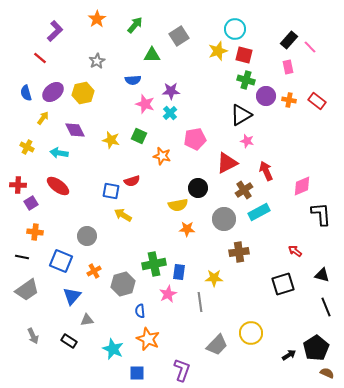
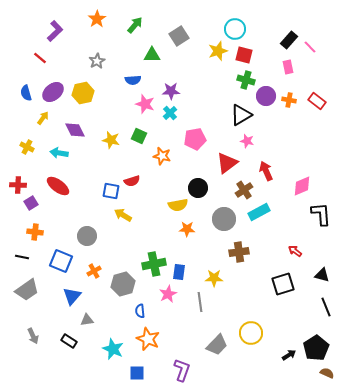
red triangle at (227, 163): rotated 10 degrees counterclockwise
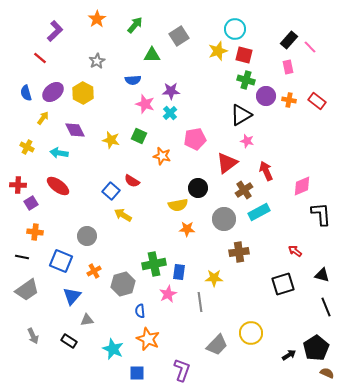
yellow hexagon at (83, 93): rotated 20 degrees counterclockwise
red semicircle at (132, 181): rotated 49 degrees clockwise
blue square at (111, 191): rotated 30 degrees clockwise
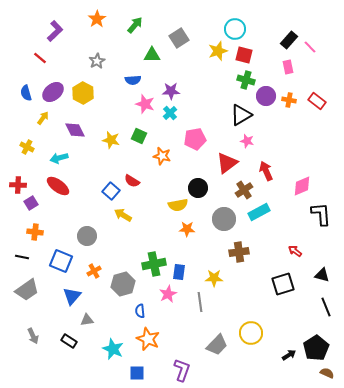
gray square at (179, 36): moved 2 px down
cyan arrow at (59, 153): moved 5 px down; rotated 24 degrees counterclockwise
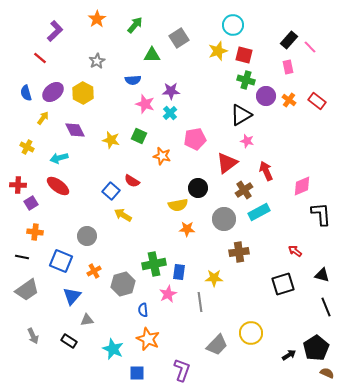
cyan circle at (235, 29): moved 2 px left, 4 px up
orange cross at (289, 100): rotated 24 degrees clockwise
blue semicircle at (140, 311): moved 3 px right, 1 px up
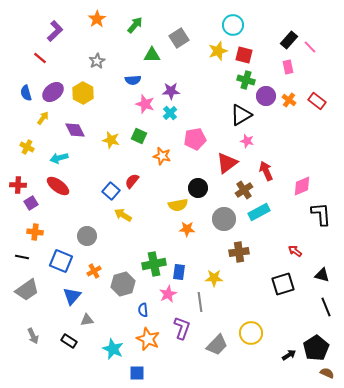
red semicircle at (132, 181): rotated 98 degrees clockwise
purple L-shape at (182, 370): moved 42 px up
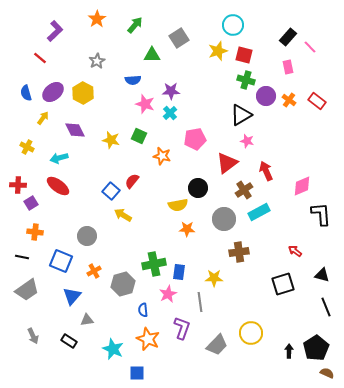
black rectangle at (289, 40): moved 1 px left, 3 px up
black arrow at (289, 355): moved 4 px up; rotated 56 degrees counterclockwise
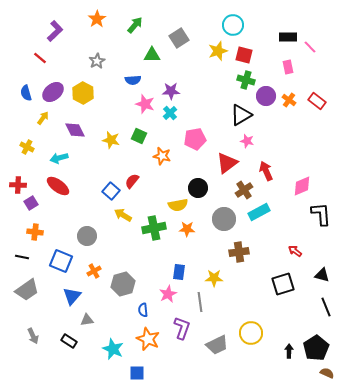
black rectangle at (288, 37): rotated 48 degrees clockwise
green cross at (154, 264): moved 36 px up
gray trapezoid at (217, 345): rotated 20 degrees clockwise
